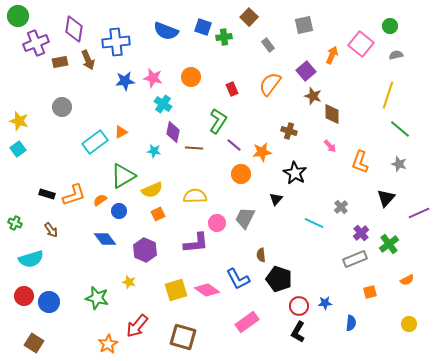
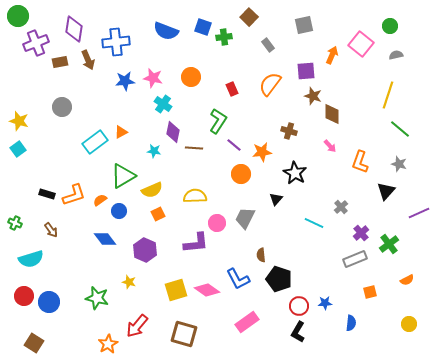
purple square at (306, 71): rotated 36 degrees clockwise
black triangle at (386, 198): moved 7 px up
brown square at (183, 337): moved 1 px right, 3 px up
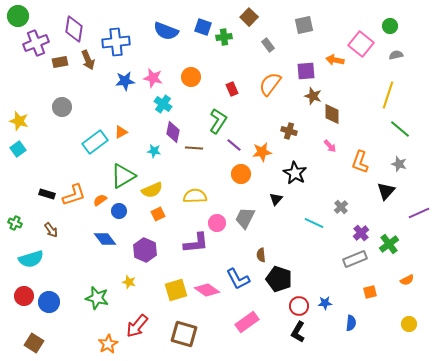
orange arrow at (332, 55): moved 3 px right, 5 px down; rotated 102 degrees counterclockwise
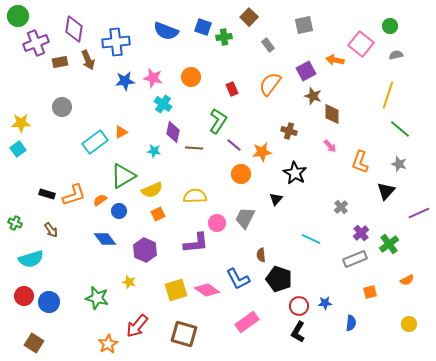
purple square at (306, 71): rotated 24 degrees counterclockwise
yellow star at (19, 121): moved 2 px right, 2 px down; rotated 18 degrees counterclockwise
cyan line at (314, 223): moved 3 px left, 16 px down
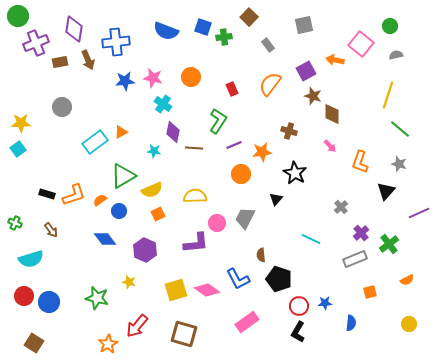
purple line at (234, 145): rotated 63 degrees counterclockwise
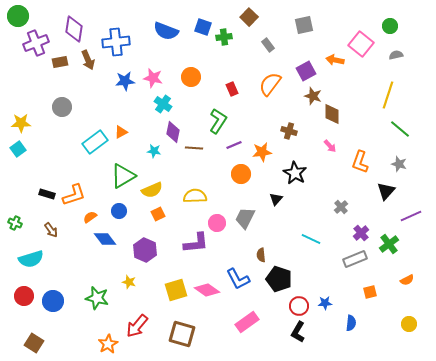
orange semicircle at (100, 200): moved 10 px left, 17 px down
purple line at (419, 213): moved 8 px left, 3 px down
blue circle at (49, 302): moved 4 px right, 1 px up
brown square at (184, 334): moved 2 px left
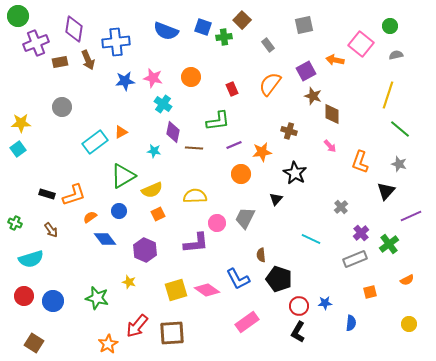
brown square at (249, 17): moved 7 px left, 3 px down
green L-shape at (218, 121): rotated 50 degrees clockwise
brown square at (182, 334): moved 10 px left, 1 px up; rotated 20 degrees counterclockwise
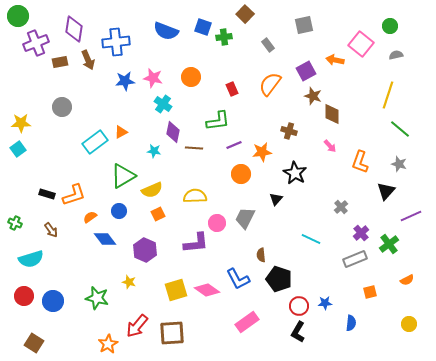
brown square at (242, 20): moved 3 px right, 6 px up
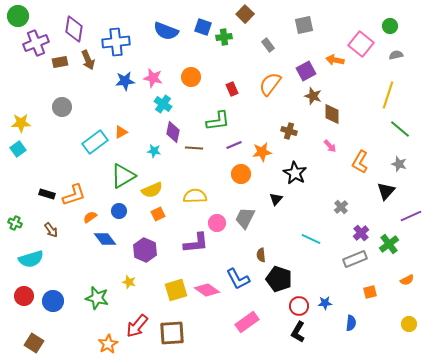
orange L-shape at (360, 162): rotated 10 degrees clockwise
